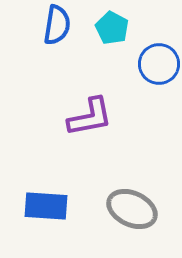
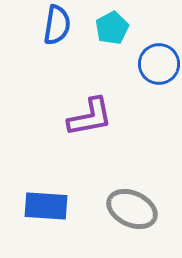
cyan pentagon: rotated 16 degrees clockwise
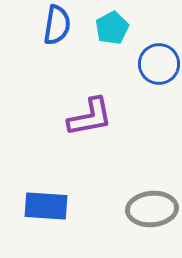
gray ellipse: moved 20 px right; rotated 30 degrees counterclockwise
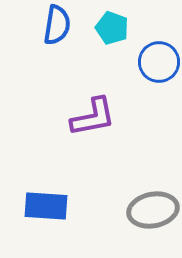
cyan pentagon: rotated 24 degrees counterclockwise
blue circle: moved 2 px up
purple L-shape: moved 3 px right
gray ellipse: moved 1 px right, 1 px down; rotated 6 degrees counterclockwise
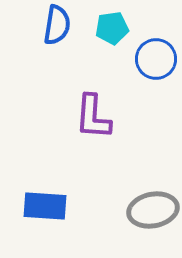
cyan pentagon: rotated 28 degrees counterclockwise
blue circle: moved 3 px left, 3 px up
purple L-shape: rotated 105 degrees clockwise
blue rectangle: moved 1 px left
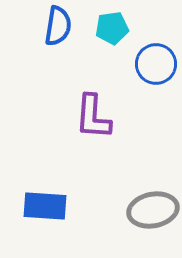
blue semicircle: moved 1 px right, 1 px down
blue circle: moved 5 px down
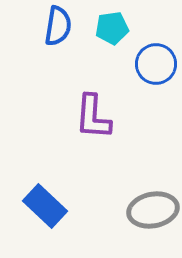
blue rectangle: rotated 39 degrees clockwise
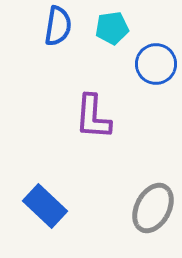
gray ellipse: moved 2 px up; rotated 51 degrees counterclockwise
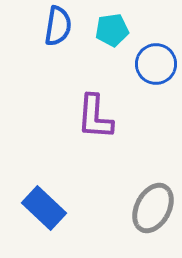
cyan pentagon: moved 2 px down
purple L-shape: moved 2 px right
blue rectangle: moved 1 px left, 2 px down
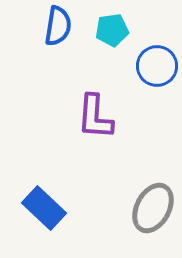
blue circle: moved 1 px right, 2 px down
